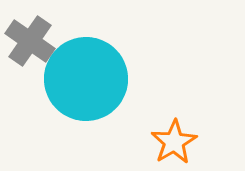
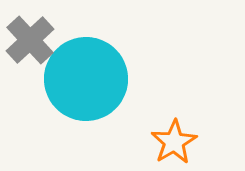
gray cross: moved 1 px up; rotated 12 degrees clockwise
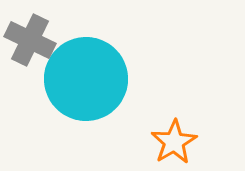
gray cross: rotated 21 degrees counterclockwise
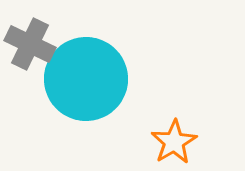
gray cross: moved 4 px down
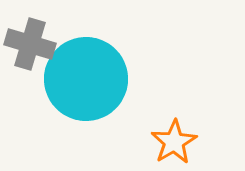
gray cross: rotated 9 degrees counterclockwise
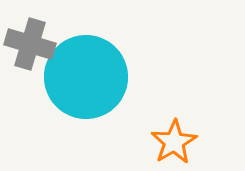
cyan circle: moved 2 px up
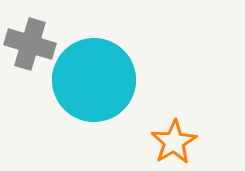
cyan circle: moved 8 px right, 3 px down
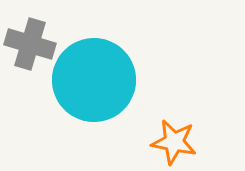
orange star: rotated 30 degrees counterclockwise
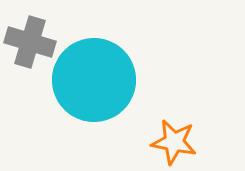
gray cross: moved 2 px up
